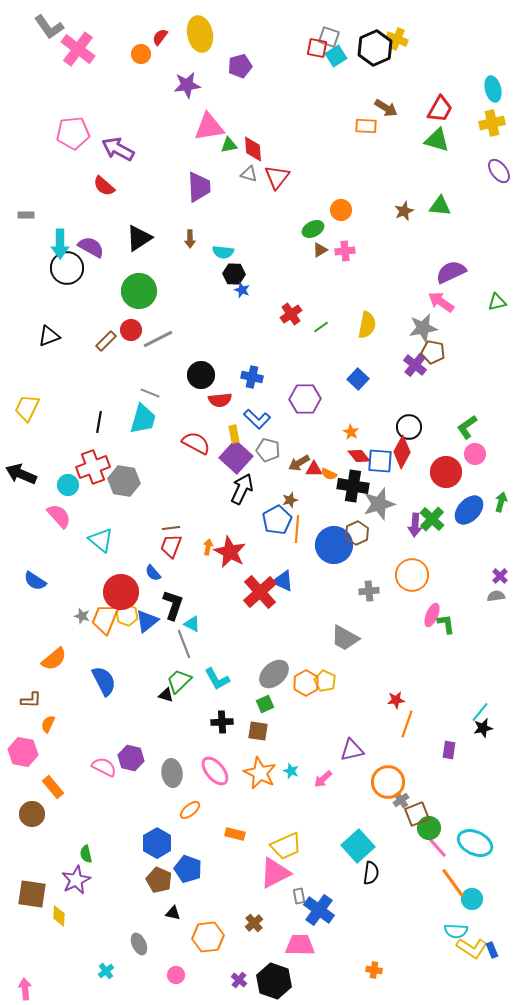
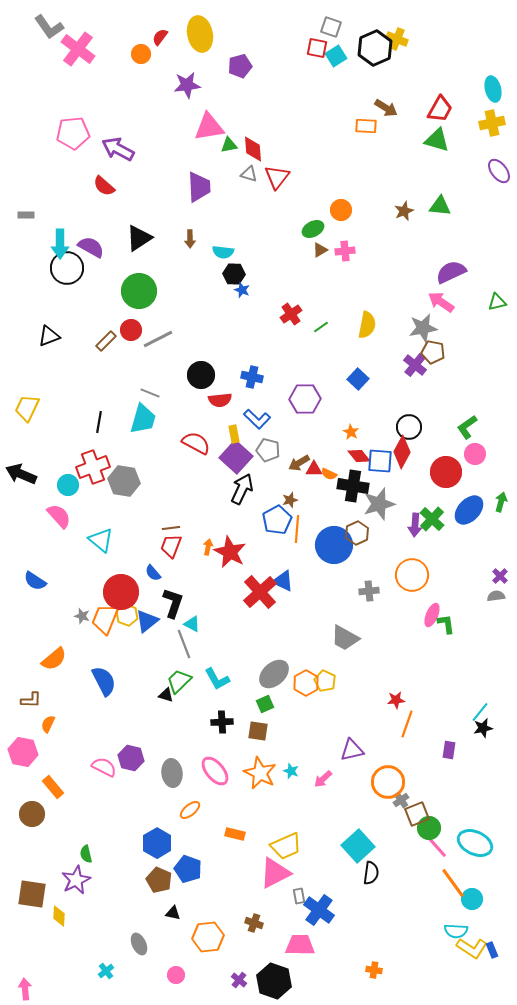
gray square at (329, 37): moved 2 px right, 10 px up
black L-shape at (173, 605): moved 2 px up
brown cross at (254, 923): rotated 30 degrees counterclockwise
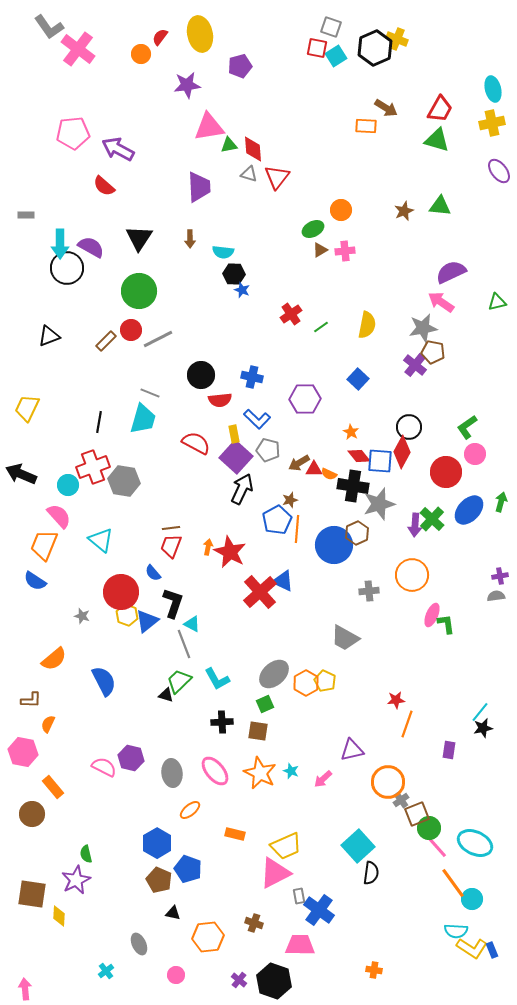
black triangle at (139, 238): rotated 24 degrees counterclockwise
purple cross at (500, 576): rotated 35 degrees clockwise
orange trapezoid at (105, 619): moved 61 px left, 74 px up
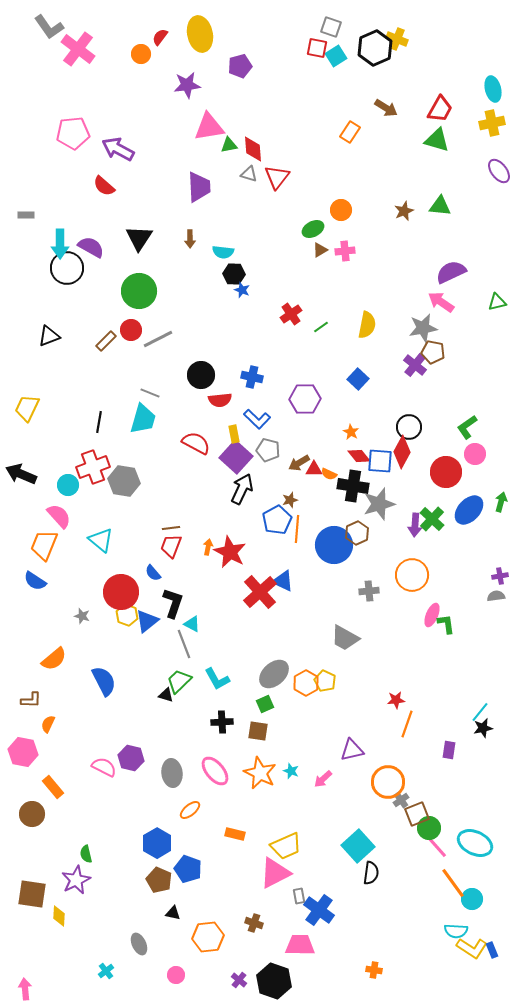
orange rectangle at (366, 126): moved 16 px left, 6 px down; rotated 60 degrees counterclockwise
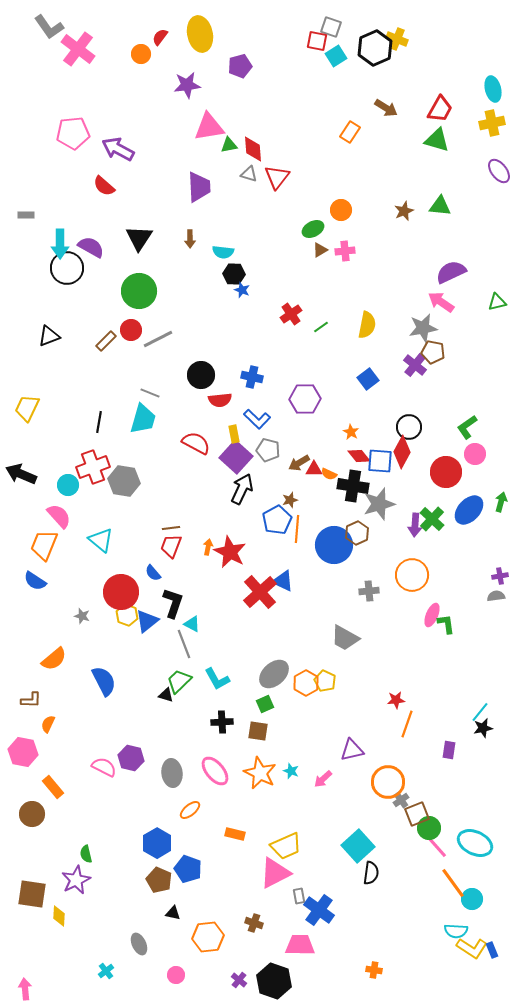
red square at (317, 48): moved 7 px up
blue square at (358, 379): moved 10 px right; rotated 10 degrees clockwise
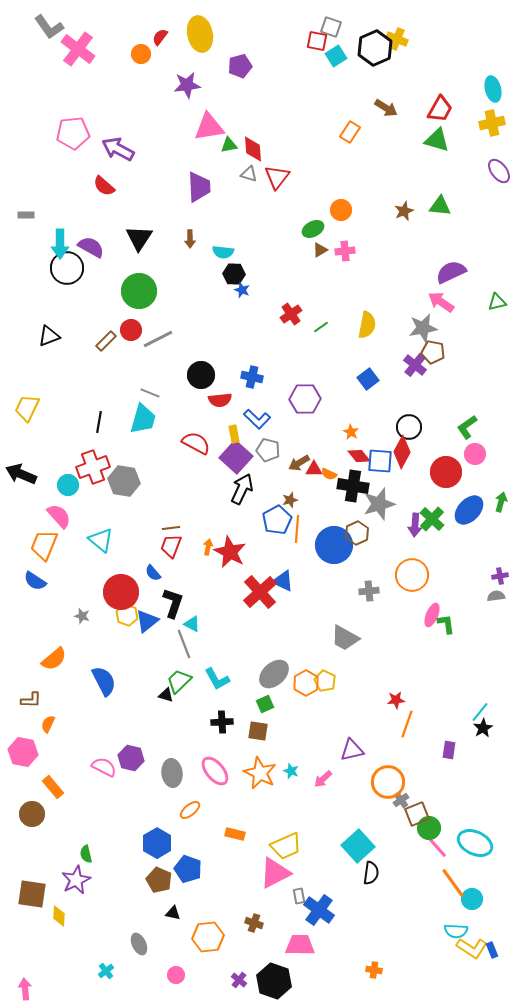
black star at (483, 728): rotated 18 degrees counterclockwise
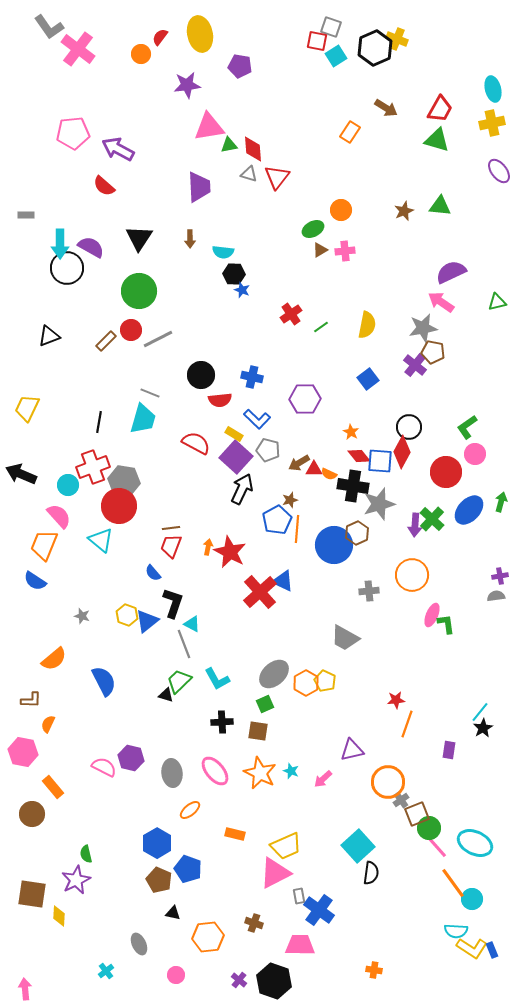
purple pentagon at (240, 66): rotated 25 degrees clockwise
yellow rectangle at (234, 434): rotated 48 degrees counterclockwise
red circle at (121, 592): moved 2 px left, 86 px up
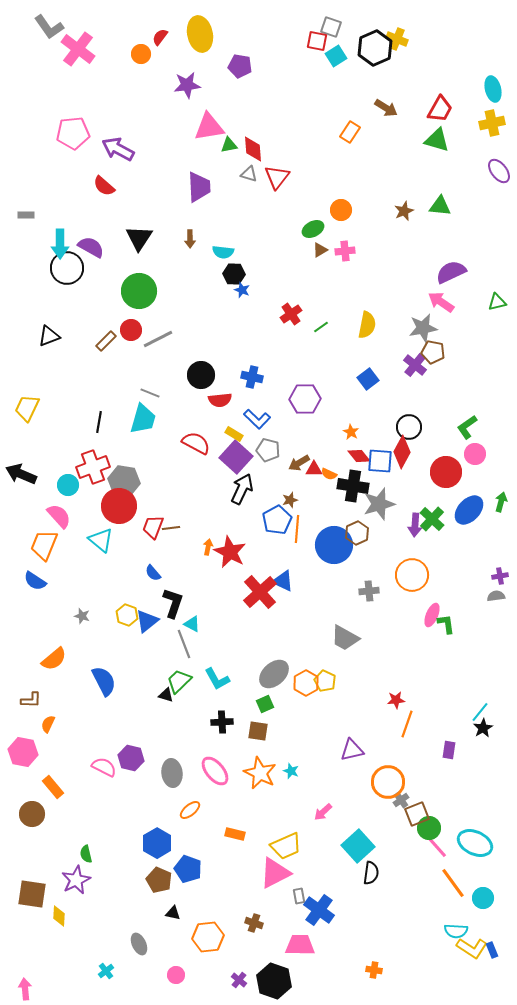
red trapezoid at (171, 546): moved 18 px left, 19 px up
pink arrow at (323, 779): moved 33 px down
cyan circle at (472, 899): moved 11 px right, 1 px up
